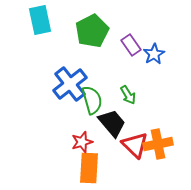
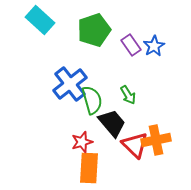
cyan rectangle: rotated 36 degrees counterclockwise
green pentagon: moved 2 px right, 1 px up; rotated 8 degrees clockwise
blue star: moved 8 px up
orange cross: moved 2 px left, 4 px up
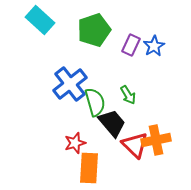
purple rectangle: rotated 60 degrees clockwise
green semicircle: moved 3 px right, 2 px down
red star: moved 7 px left, 1 px down
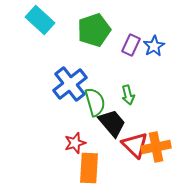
green arrow: rotated 18 degrees clockwise
orange cross: moved 7 px down
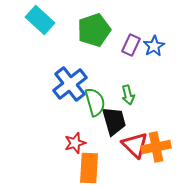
black trapezoid: moved 2 px right, 2 px up; rotated 24 degrees clockwise
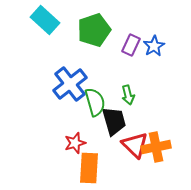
cyan rectangle: moved 5 px right
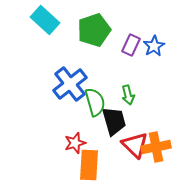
orange rectangle: moved 3 px up
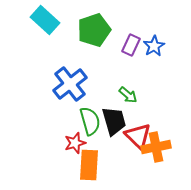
green arrow: rotated 36 degrees counterclockwise
green semicircle: moved 5 px left, 19 px down
red triangle: moved 3 px right, 9 px up
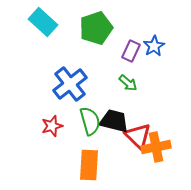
cyan rectangle: moved 2 px left, 2 px down
green pentagon: moved 2 px right, 2 px up
purple rectangle: moved 6 px down
green arrow: moved 12 px up
black trapezoid: rotated 60 degrees counterclockwise
red star: moved 23 px left, 17 px up
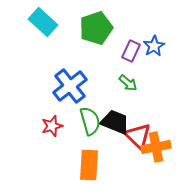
blue cross: moved 2 px down
black trapezoid: moved 1 px right, 1 px down; rotated 8 degrees clockwise
